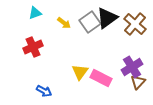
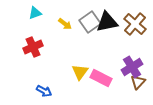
black triangle: moved 4 px down; rotated 25 degrees clockwise
yellow arrow: moved 1 px right, 1 px down
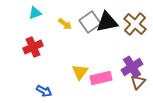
pink rectangle: rotated 40 degrees counterclockwise
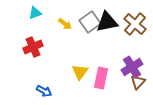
pink rectangle: rotated 65 degrees counterclockwise
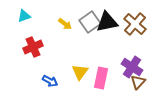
cyan triangle: moved 11 px left, 3 px down
purple cross: rotated 25 degrees counterclockwise
blue arrow: moved 6 px right, 10 px up
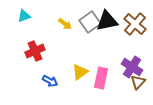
black triangle: moved 1 px up
red cross: moved 2 px right, 4 px down
yellow triangle: rotated 18 degrees clockwise
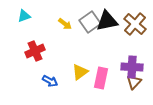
purple cross: rotated 30 degrees counterclockwise
brown triangle: moved 4 px left
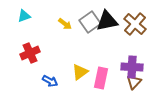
red cross: moved 5 px left, 2 px down
